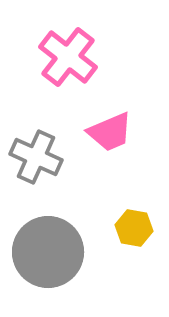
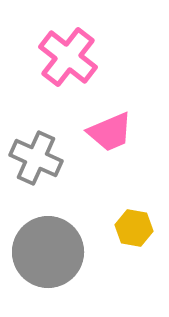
gray cross: moved 1 px down
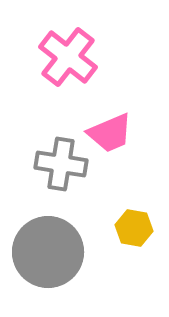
pink trapezoid: moved 1 px down
gray cross: moved 25 px right, 6 px down; rotated 15 degrees counterclockwise
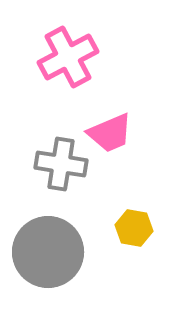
pink cross: rotated 24 degrees clockwise
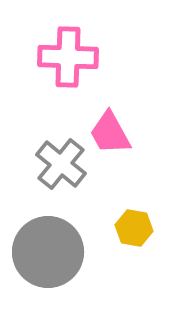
pink cross: rotated 30 degrees clockwise
pink trapezoid: rotated 84 degrees clockwise
gray cross: rotated 30 degrees clockwise
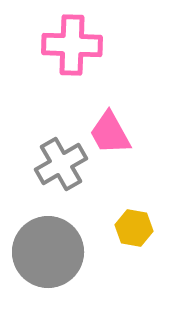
pink cross: moved 4 px right, 12 px up
gray cross: rotated 21 degrees clockwise
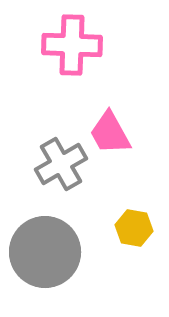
gray circle: moved 3 px left
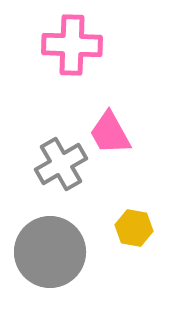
gray circle: moved 5 px right
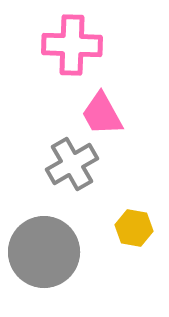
pink trapezoid: moved 8 px left, 19 px up
gray cross: moved 11 px right
gray circle: moved 6 px left
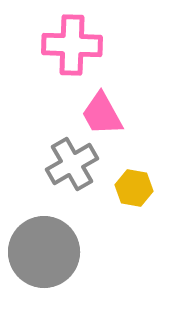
yellow hexagon: moved 40 px up
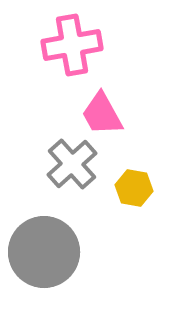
pink cross: rotated 12 degrees counterclockwise
gray cross: rotated 12 degrees counterclockwise
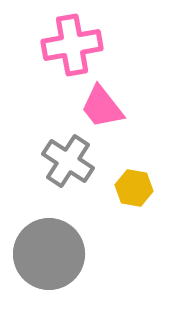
pink trapezoid: moved 7 px up; rotated 9 degrees counterclockwise
gray cross: moved 4 px left, 3 px up; rotated 15 degrees counterclockwise
gray circle: moved 5 px right, 2 px down
